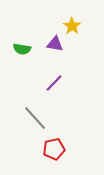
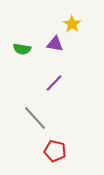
yellow star: moved 2 px up
red pentagon: moved 1 px right, 2 px down; rotated 25 degrees clockwise
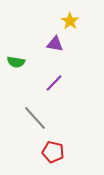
yellow star: moved 2 px left, 3 px up
green semicircle: moved 6 px left, 13 px down
red pentagon: moved 2 px left, 1 px down
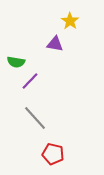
purple line: moved 24 px left, 2 px up
red pentagon: moved 2 px down
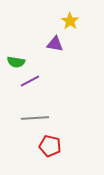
purple line: rotated 18 degrees clockwise
gray line: rotated 52 degrees counterclockwise
red pentagon: moved 3 px left, 8 px up
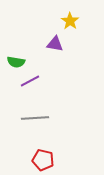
red pentagon: moved 7 px left, 14 px down
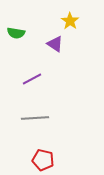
purple triangle: rotated 24 degrees clockwise
green semicircle: moved 29 px up
purple line: moved 2 px right, 2 px up
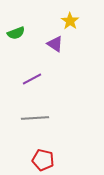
green semicircle: rotated 30 degrees counterclockwise
